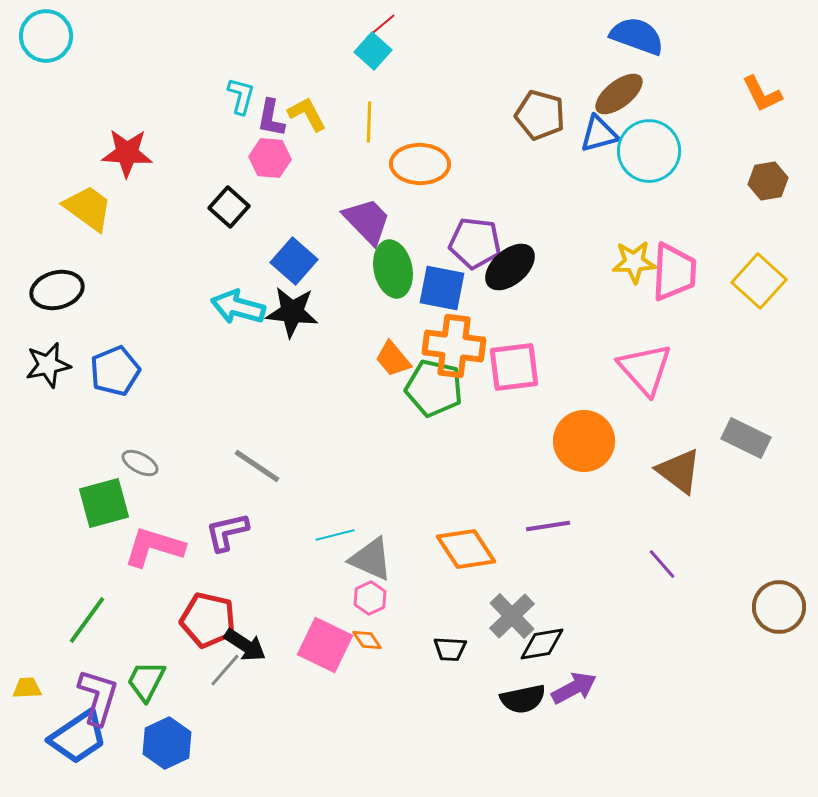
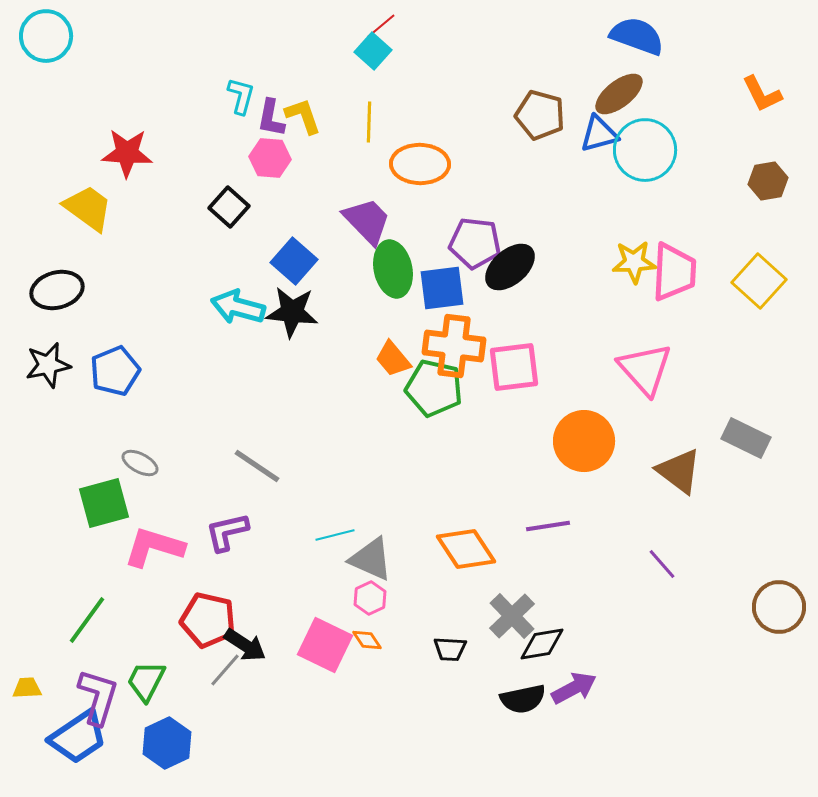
yellow L-shape at (307, 114): moved 4 px left, 2 px down; rotated 9 degrees clockwise
cyan circle at (649, 151): moved 4 px left, 1 px up
blue square at (442, 288): rotated 18 degrees counterclockwise
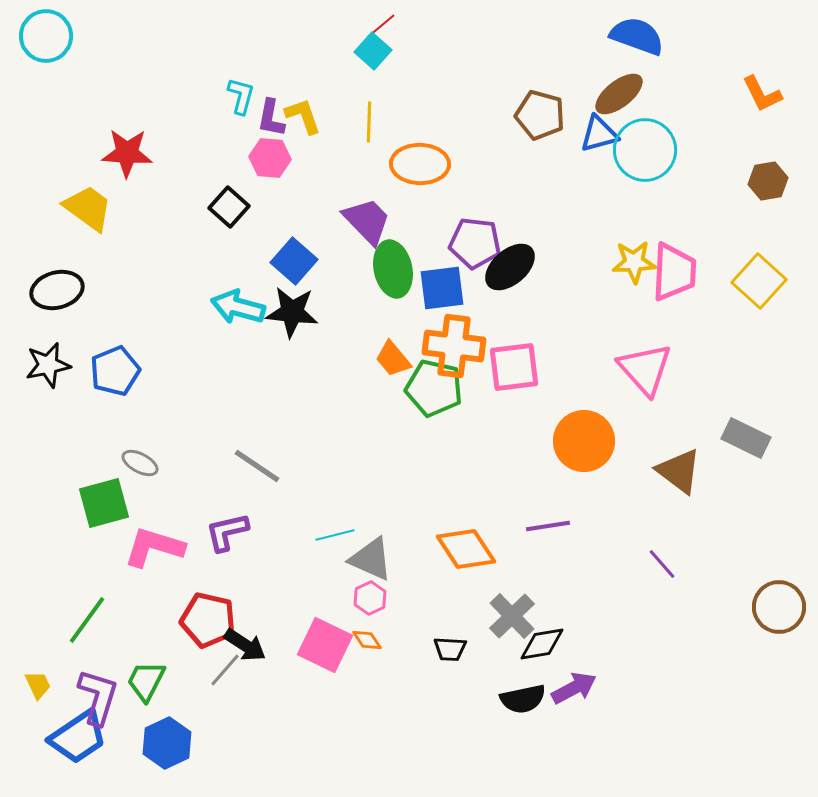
yellow trapezoid at (27, 688): moved 11 px right, 3 px up; rotated 68 degrees clockwise
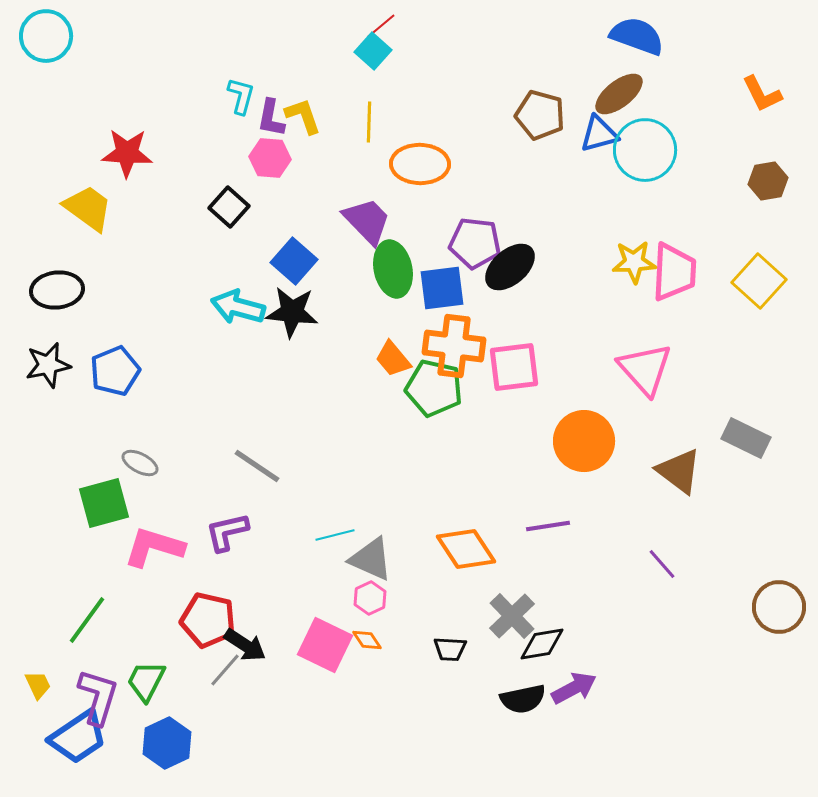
black ellipse at (57, 290): rotated 9 degrees clockwise
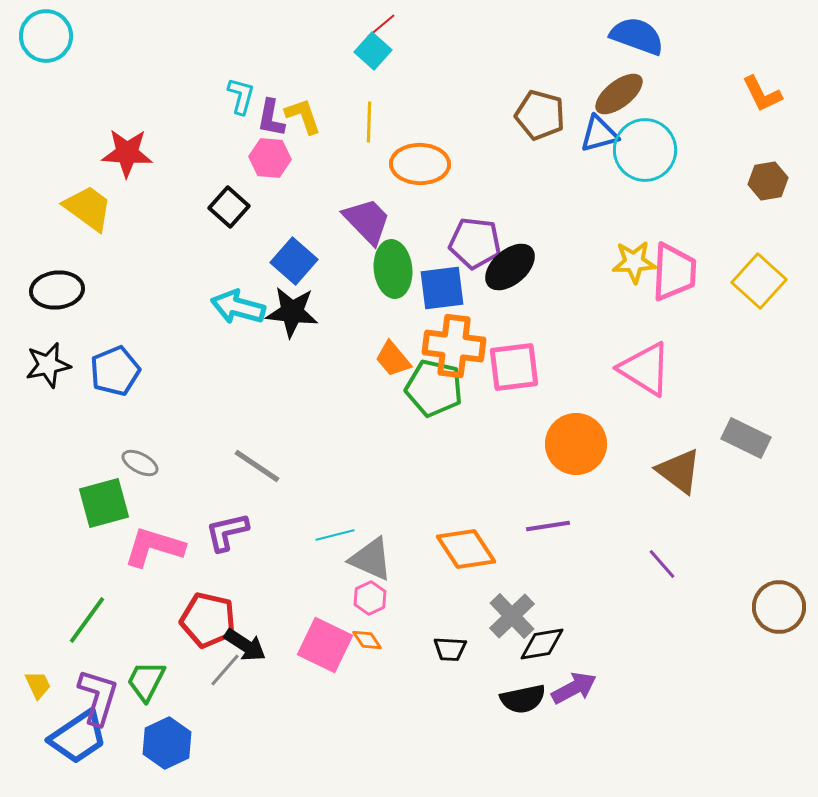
green ellipse at (393, 269): rotated 6 degrees clockwise
pink triangle at (645, 369): rotated 16 degrees counterclockwise
orange circle at (584, 441): moved 8 px left, 3 px down
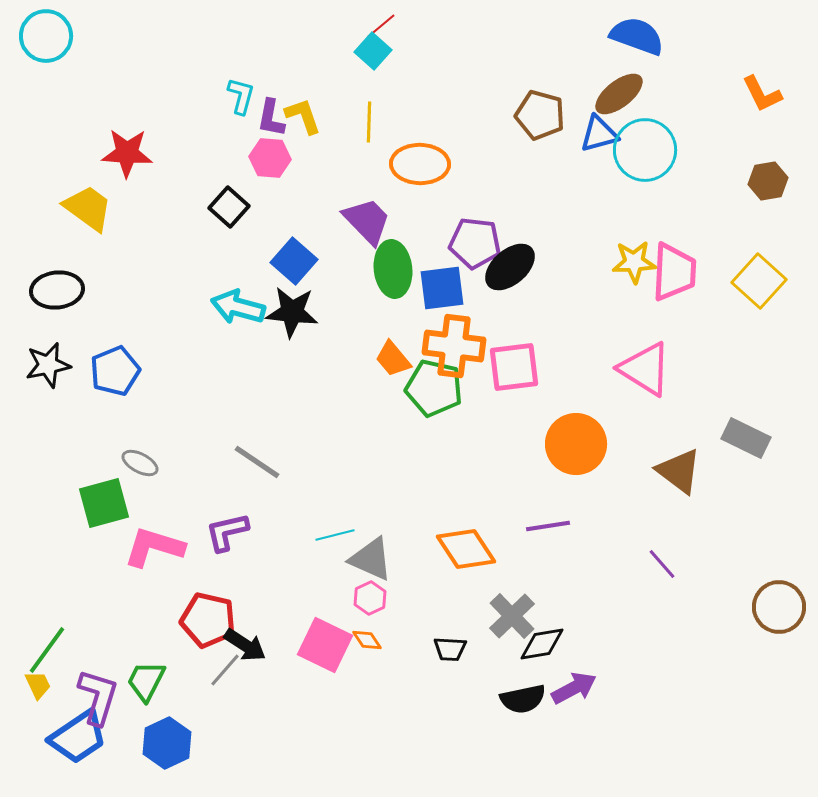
gray line at (257, 466): moved 4 px up
green line at (87, 620): moved 40 px left, 30 px down
